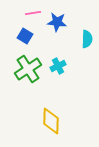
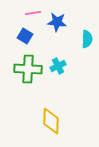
green cross: rotated 36 degrees clockwise
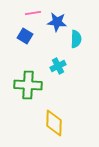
cyan semicircle: moved 11 px left
green cross: moved 16 px down
yellow diamond: moved 3 px right, 2 px down
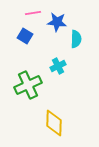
green cross: rotated 28 degrees counterclockwise
